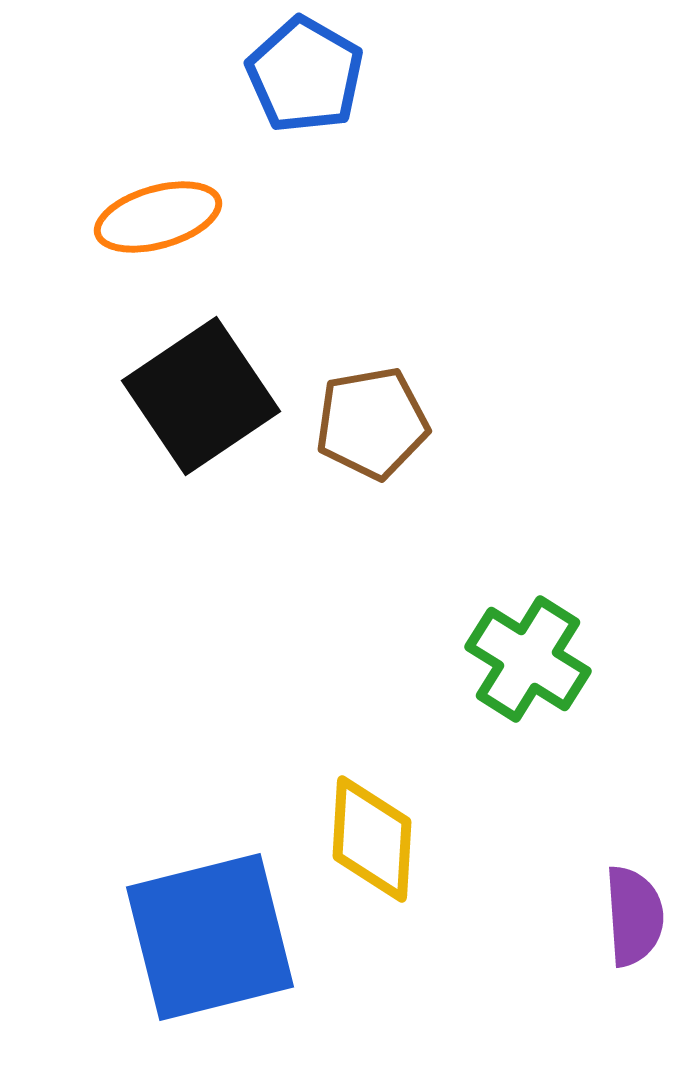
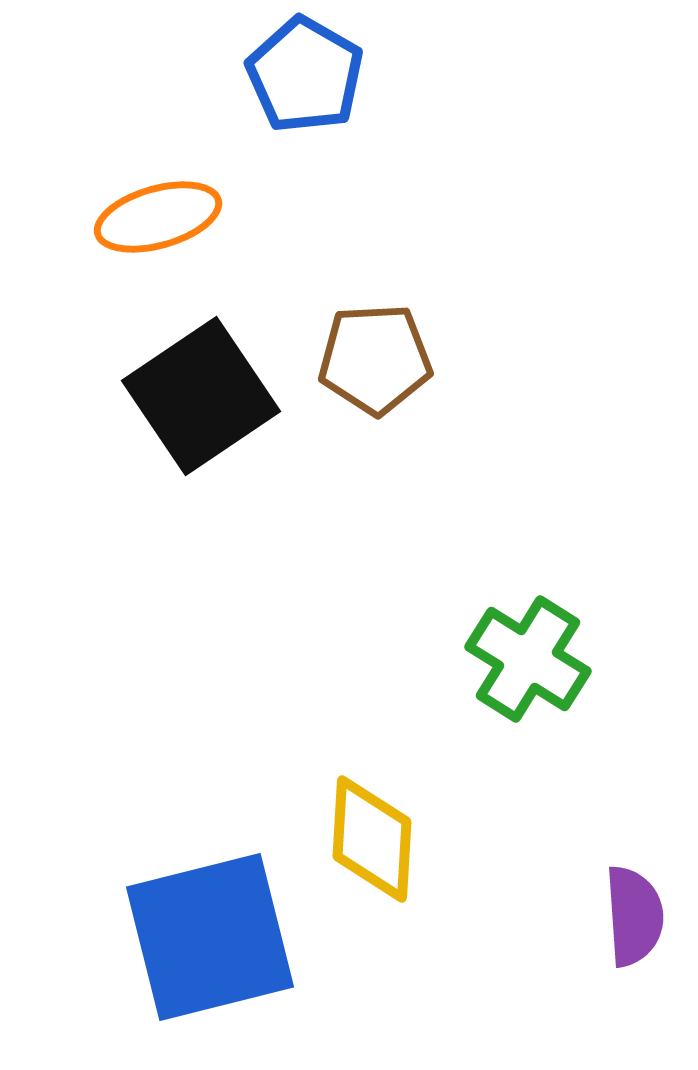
brown pentagon: moved 3 px right, 64 px up; rotated 7 degrees clockwise
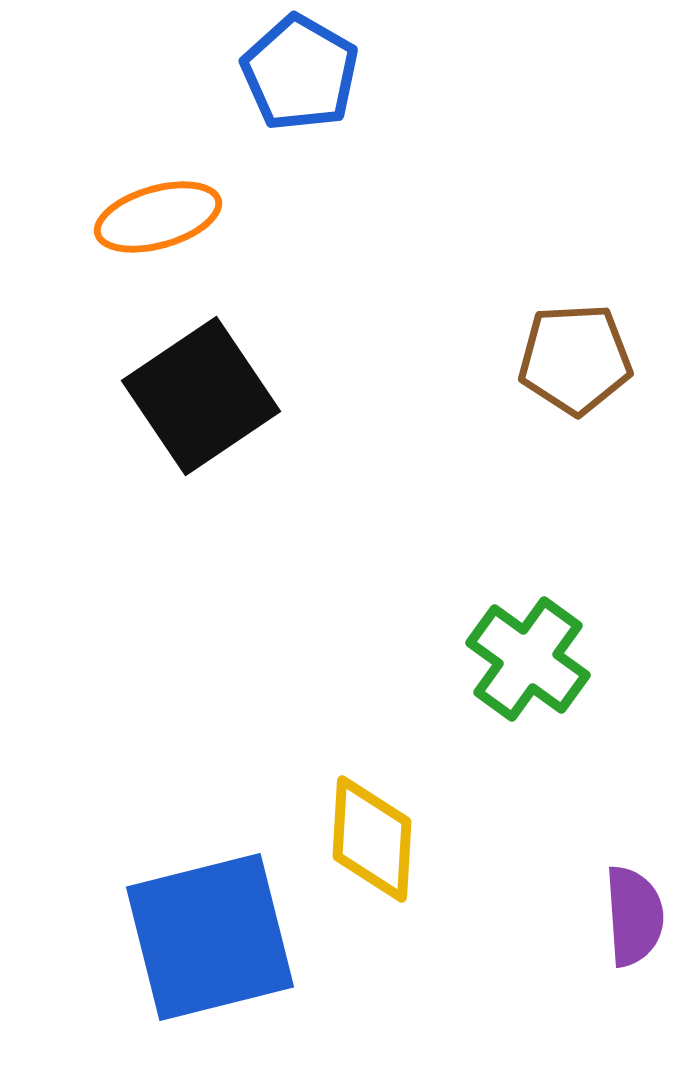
blue pentagon: moved 5 px left, 2 px up
brown pentagon: moved 200 px right
green cross: rotated 4 degrees clockwise
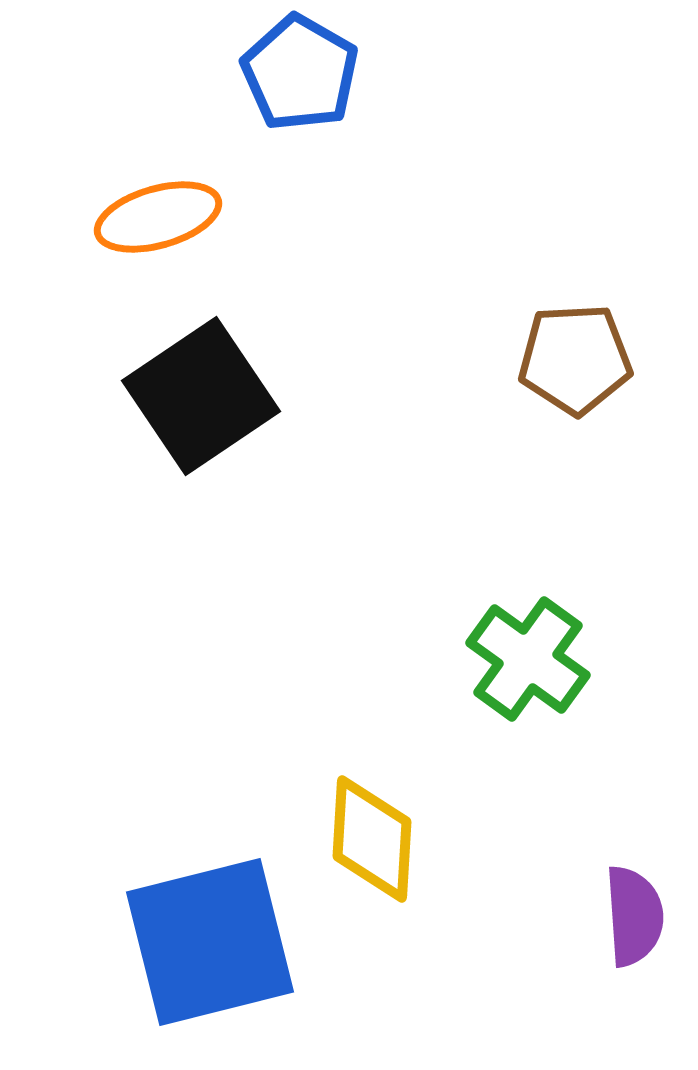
blue square: moved 5 px down
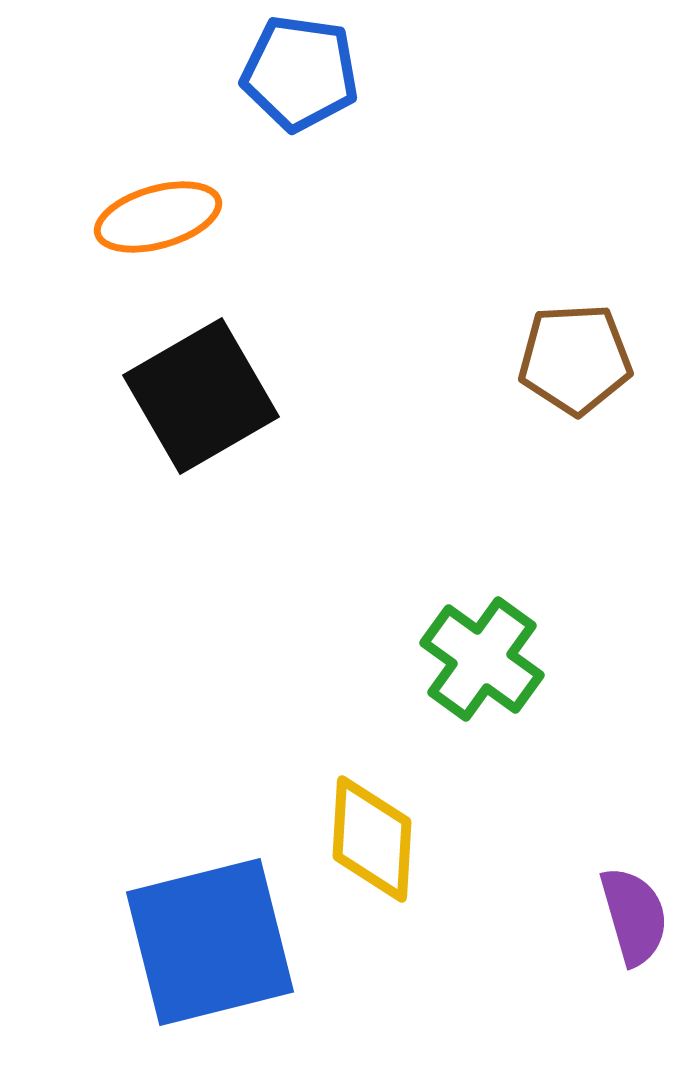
blue pentagon: rotated 22 degrees counterclockwise
black square: rotated 4 degrees clockwise
green cross: moved 46 px left
purple semicircle: rotated 12 degrees counterclockwise
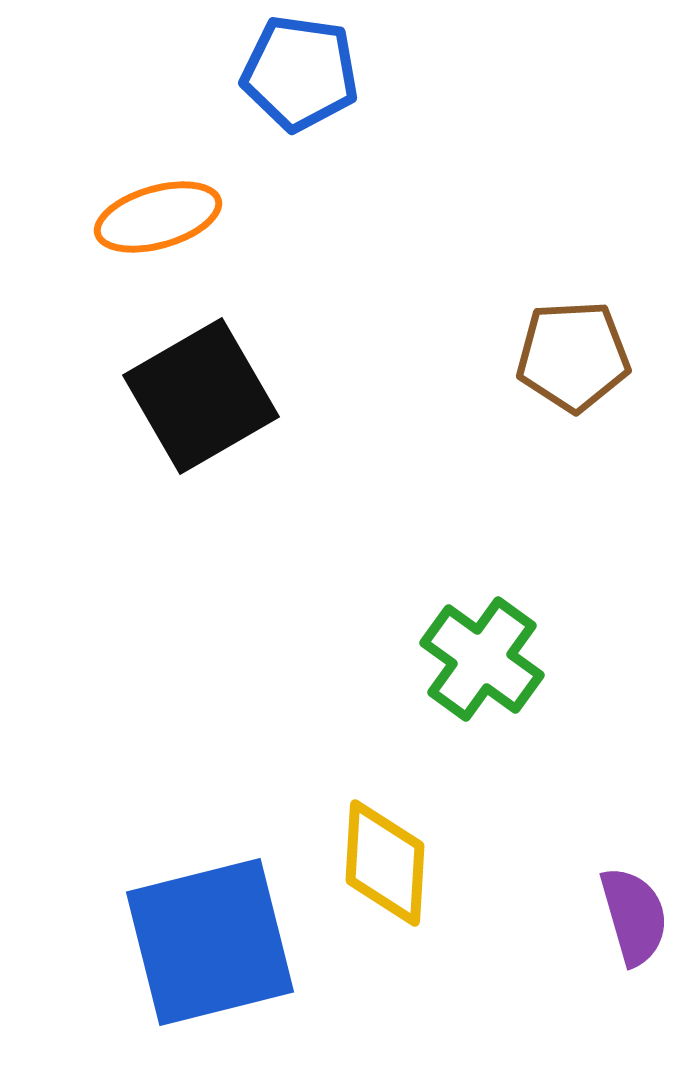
brown pentagon: moved 2 px left, 3 px up
yellow diamond: moved 13 px right, 24 px down
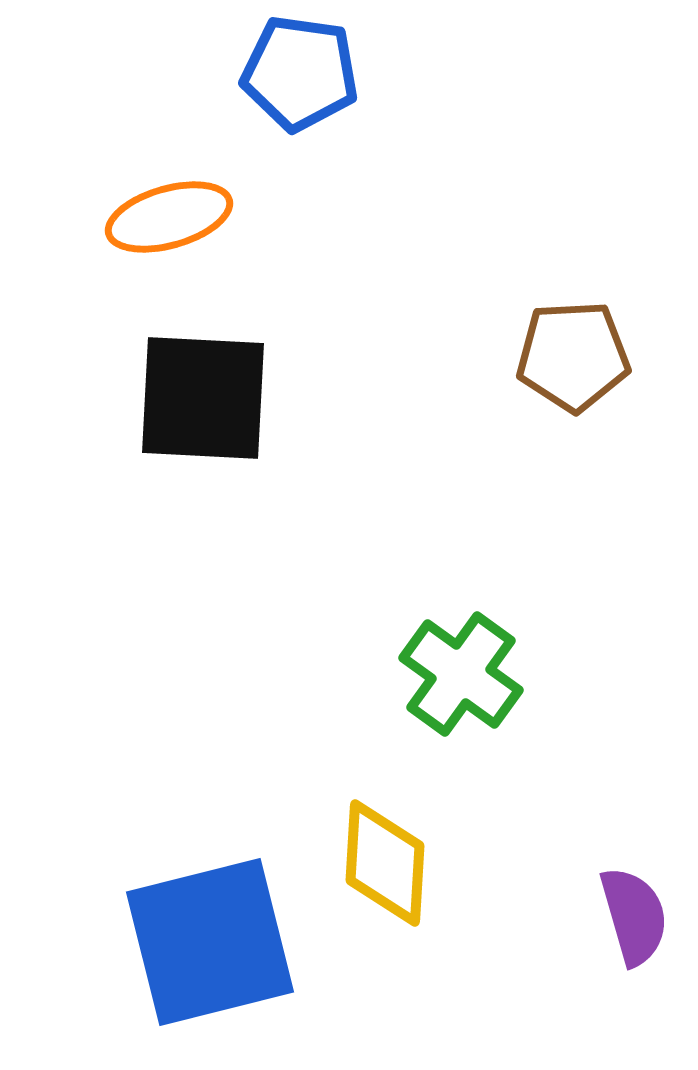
orange ellipse: moved 11 px right
black square: moved 2 px right, 2 px down; rotated 33 degrees clockwise
green cross: moved 21 px left, 15 px down
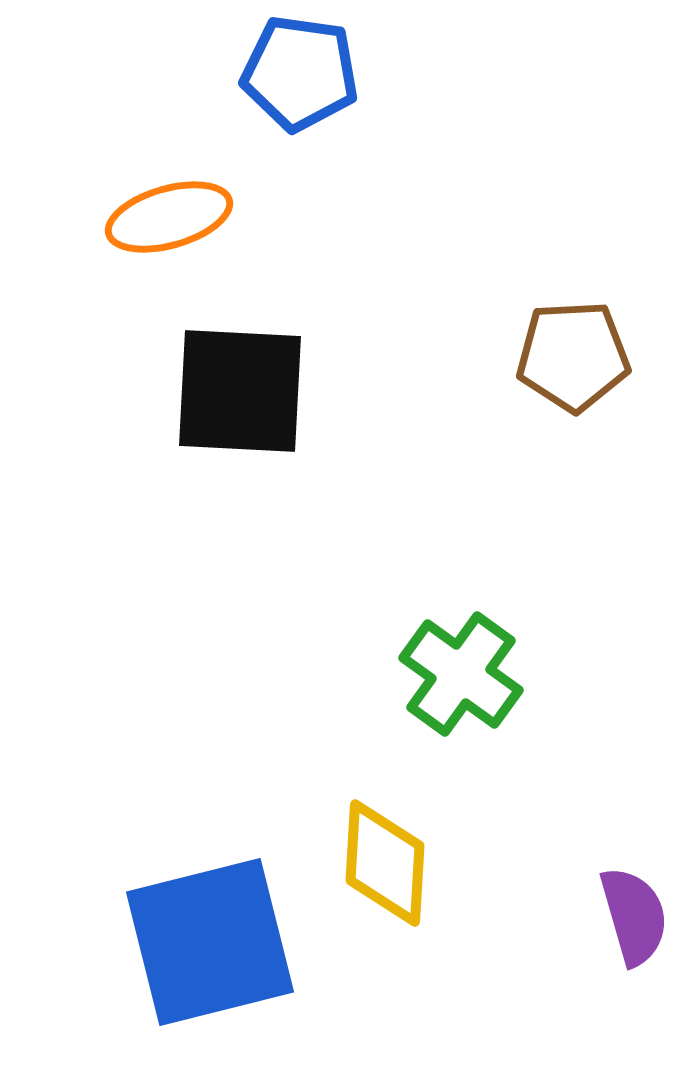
black square: moved 37 px right, 7 px up
